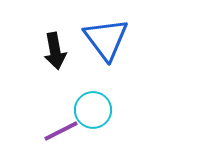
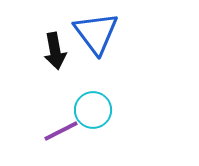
blue triangle: moved 10 px left, 6 px up
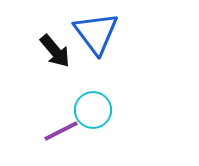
black arrow: rotated 30 degrees counterclockwise
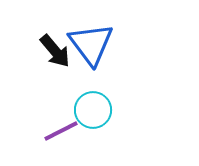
blue triangle: moved 5 px left, 11 px down
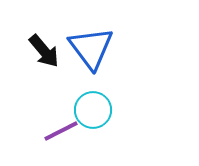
blue triangle: moved 4 px down
black arrow: moved 11 px left
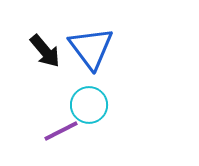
black arrow: moved 1 px right
cyan circle: moved 4 px left, 5 px up
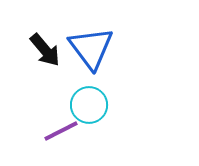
black arrow: moved 1 px up
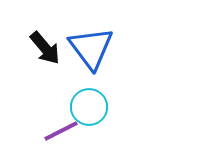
black arrow: moved 2 px up
cyan circle: moved 2 px down
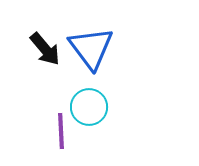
black arrow: moved 1 px down
purple line: rotated 66 degrees counterclockwise
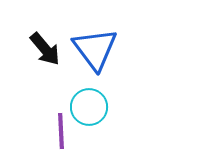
blue triangle: moved 4 px right, 1 px down
